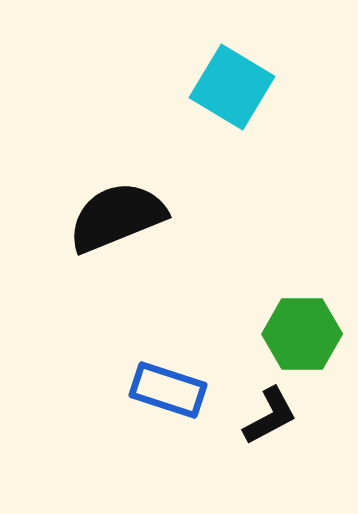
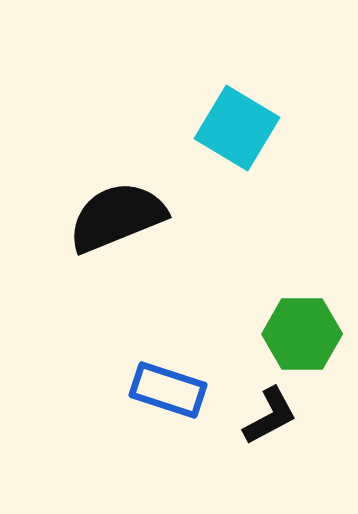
cyan square: moved 5 px right, 41 px down
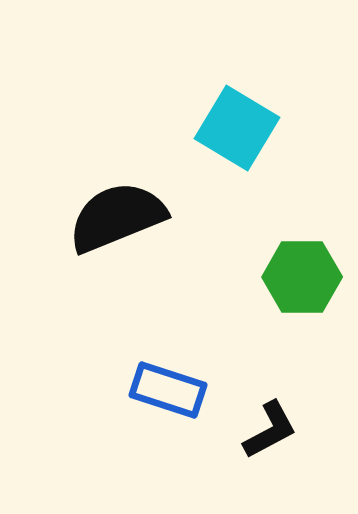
green hexagon: moved 57 px up
black L-shape: moved 14 px down
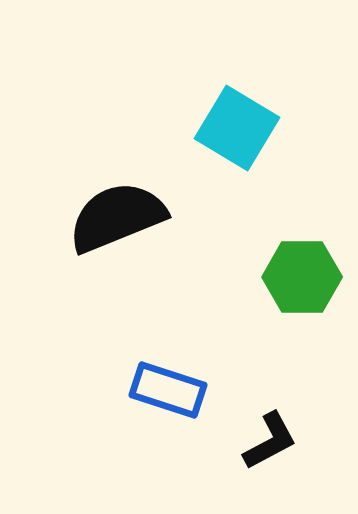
black L-shape: moved 11 px down
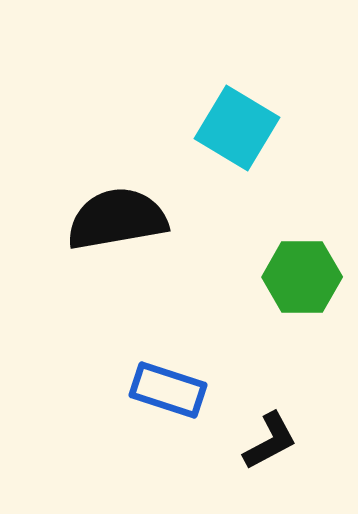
black semicircle: moved 2 px down; rotated 12 degrees clockwise
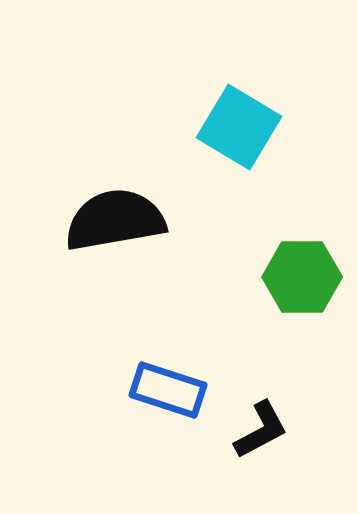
cyan square: moved 2 px right, 1 px up
black semicircle: moved 2 px left, 1 px down
black L-shape: moved 9 px left, 11 px up
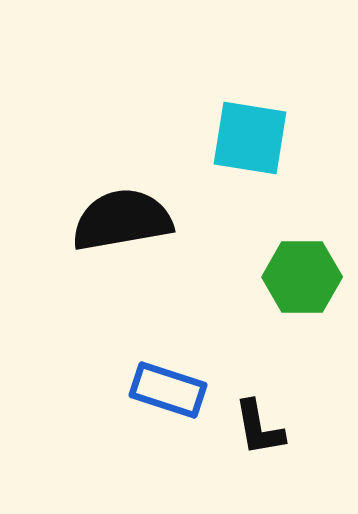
cyan square: moved 11 px right, 11 px down; rotated 22 degrees counterclockwise
black semicircle: moved 7 px right
black L-shape: moved 2 px left, 2 px up; rotated 108 degrees clockwise
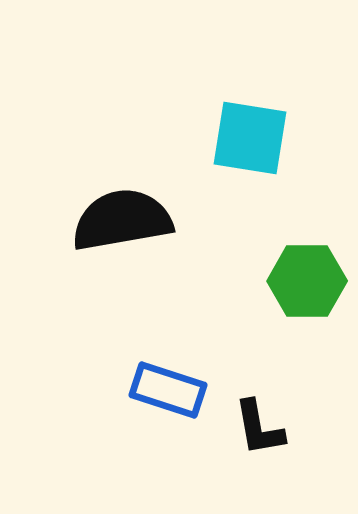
green hexagon: moved 5 px right, 4 px down
